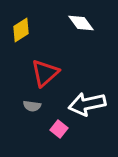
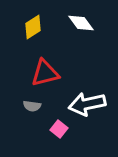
yellow diamond: moved 12 px right, 3 px up
red triangle: rotated 28 degrees clockwise
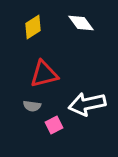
red triangle: moved 1 px left, 1 px down
pink square: moved 5 px left, 4 px up; rotated 24 degrees clockwise
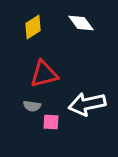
pink square: moved 3 px left, 3 px up; rotated 30 degrees clockwise
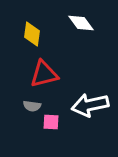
yellow diamond: moved 1 px left, 7 px down; rotated 50 degrees counterclockwise
white arrow: moved 3 px right, 1 px down
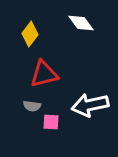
yellow diamond: moved 2 px left; rotated 30 degrees clockwise
